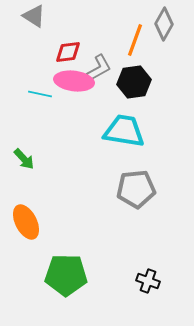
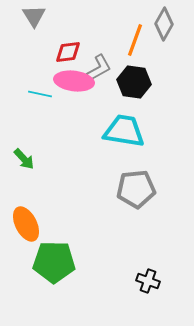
gray triangle: rotated 25 degrees clockwise
black hexagon: rotated 16 degrees clockwise
orange ellipse: moved 2 px down
green pentagon: moved 12 px left, 13 px up
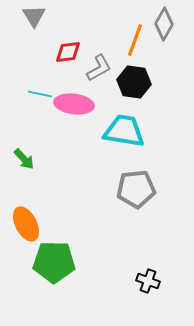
pink ellipse: moved 23 px down
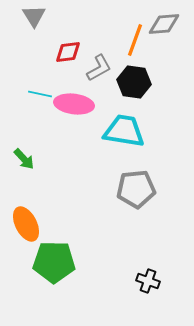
gray diamond: rotated 56 degrees clockwise
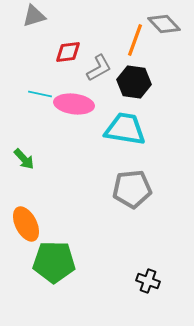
gray triangle: rotated 45 degrees clockwise
gray diamond: rotated 52 degrees clockwise
cyan trapezoid: moved 1 px right, 2 px up
gray pentagon: moved 4 px left
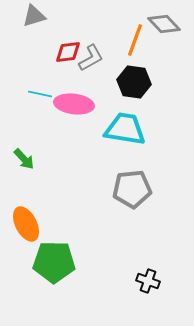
gray L-shape: moved 8 px left, 10 px up
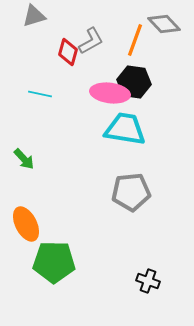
red diamond: rotated 68 degrees counterclockwise
gray L-shape: moved 17 px up
pink ellipse: moved 36 px right, 11 px up
gray pentagon: moved 1 px left, 3 px down
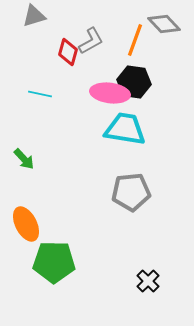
black cross: rotated 25 degrees clockwise
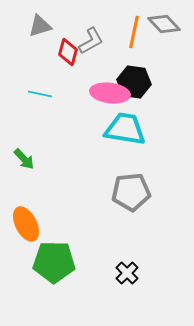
gray triangle: moved 6 px right, 10 px down
orange line: moved 1 px left, 8 px up; rotated 8 degrees counterclockwise
black cross: moved 21 px left, 8 px up
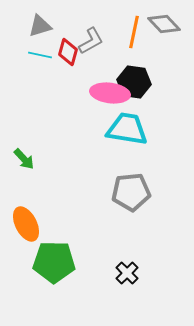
cyan line: moved 39 px up
cyan trapezoid: moved 2 px right
